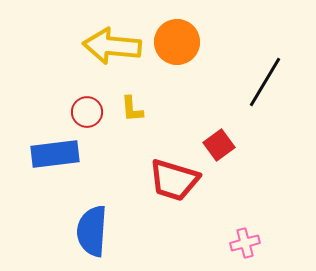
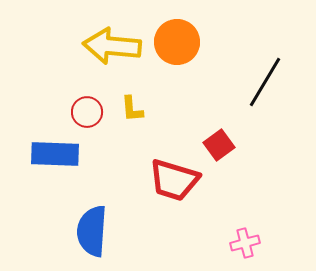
blue rectangle: rotated 9 degrees clockwise
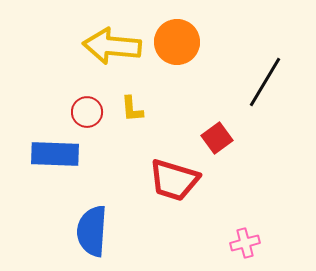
red square: moved 2 px left, 7 px up
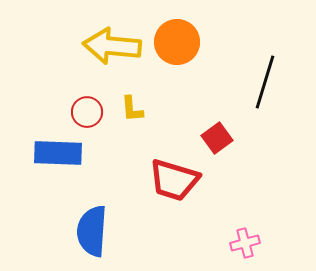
black line: rotated 14 degrees counterclockwise
blue rectangle: moved 3 px right, 1 px up
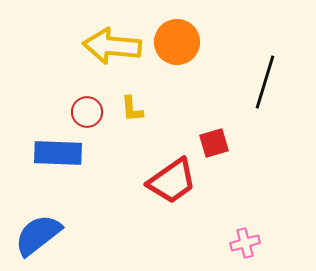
red square: moved 3 px left, 5 px down; rotated 20 degrees clockwise
red trapezoid: moved 2 px left, 1 px down; rotated 52 degrees counterclockwise
blue semicircle: moved 54 px left, 4 px down; rotated 48 degrees clockwise
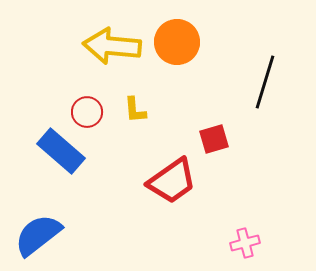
yellow L-shape: moved 3 px right, 1 px down
red square: moved 4 px up
blue rectangle: moved 3 px right, 2 px up; rotated 39 degrees clockwise
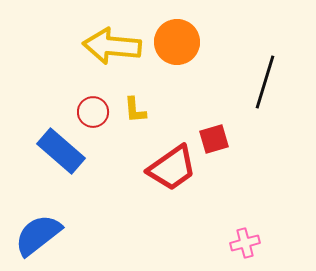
red circle: moved 6 px right
red trapezoid: moved 13 px up
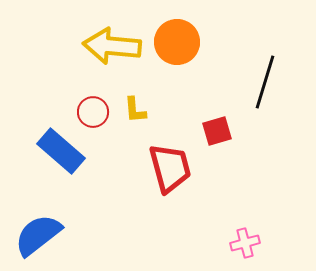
red square: moved 3 px right, 8 px up
red trapezoid: moved 2 px left; rotated 70 degrees counterclockwise
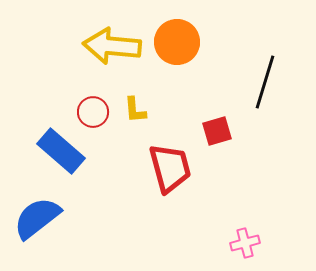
blue semicircle: moved 1 px left, 17 px up
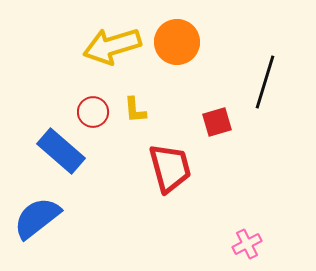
yellow arrow: rotated 22 degrees counterclockwise
red square: moved 9 px up
pink cross: moved 2 px right, 1 px down; rotated 12 degrees counterclockwise
